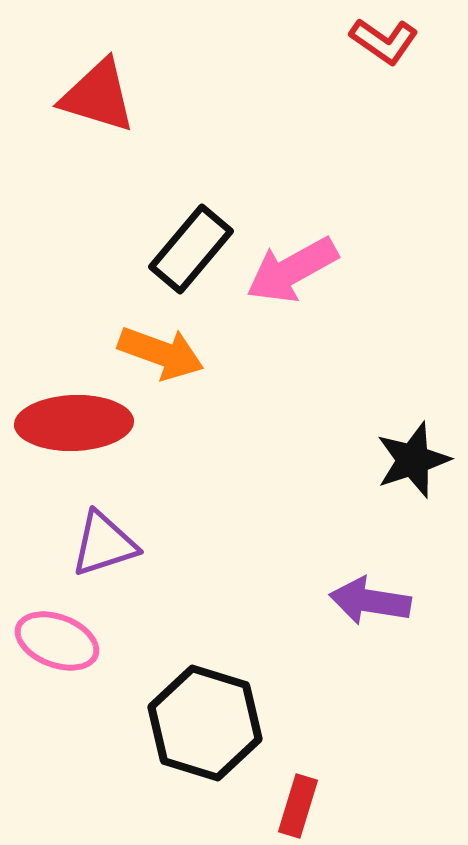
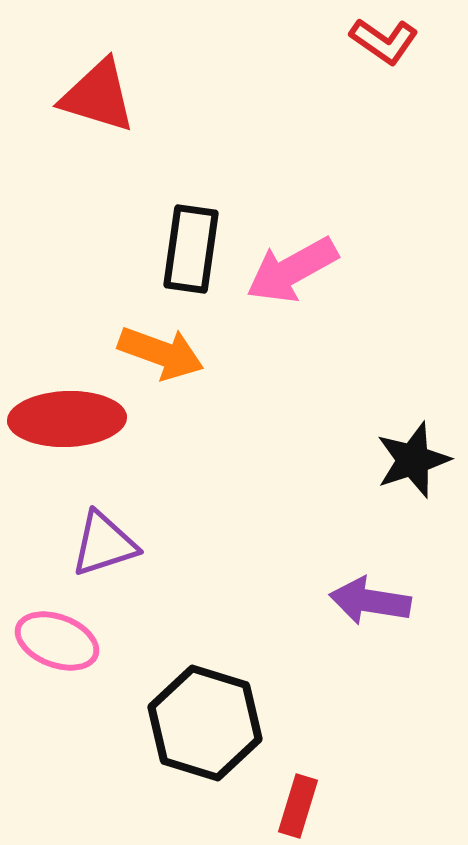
black rectangle: rotated 32 degrees counterclockwise
red ellipse: moved 7 px left, 4 px up
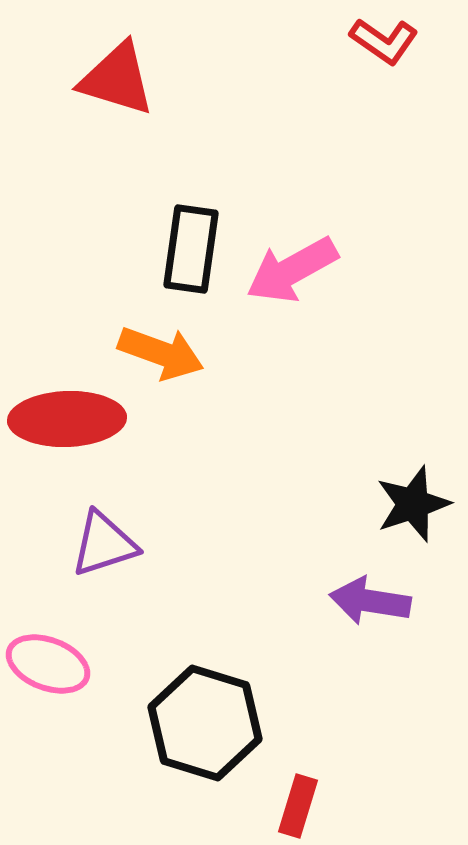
red triangle: moved 19 px right, 17 px up
black star: moved 44 px down
pink ellipse: moved 9 px left, 23 px down
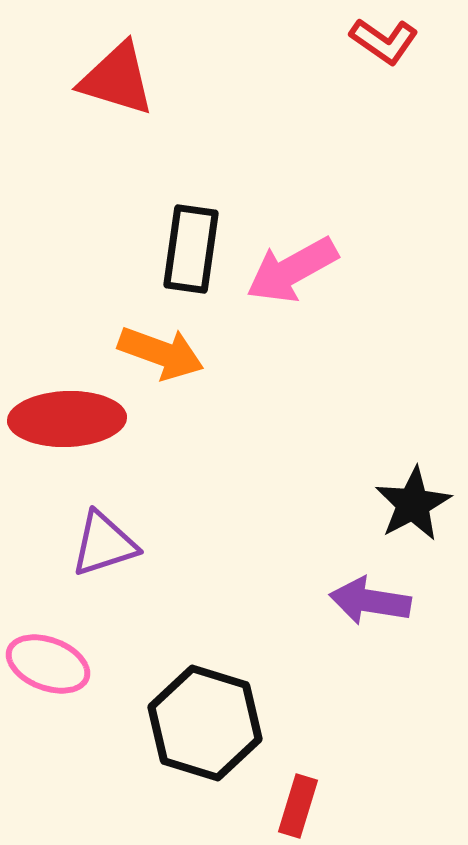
black star: rotated 10 degrees counterclockwise
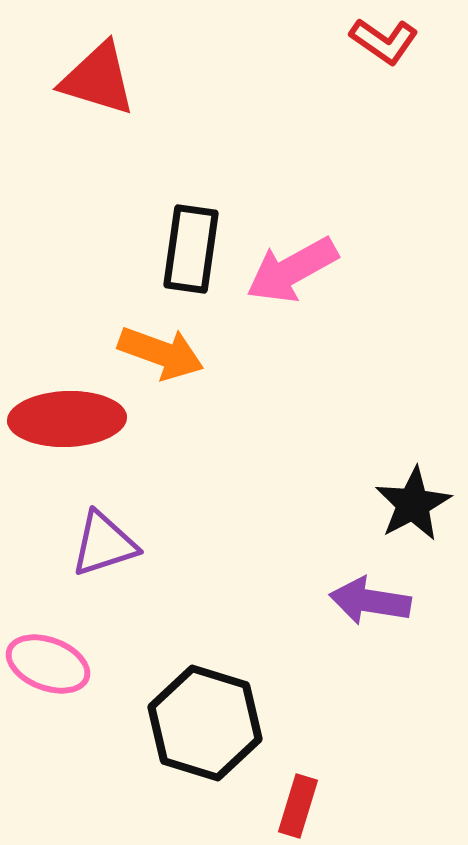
red triangle: moved 19 px left
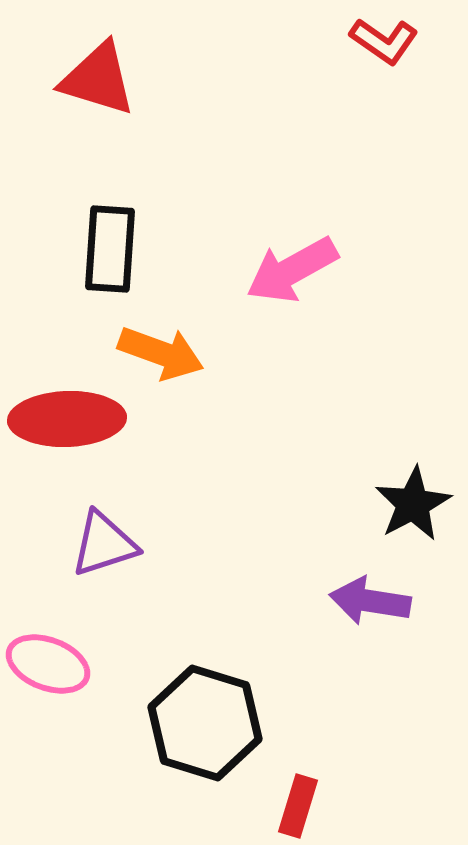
black rectangle: moved 81 px left; rotated 4 degrees counterclockwise
